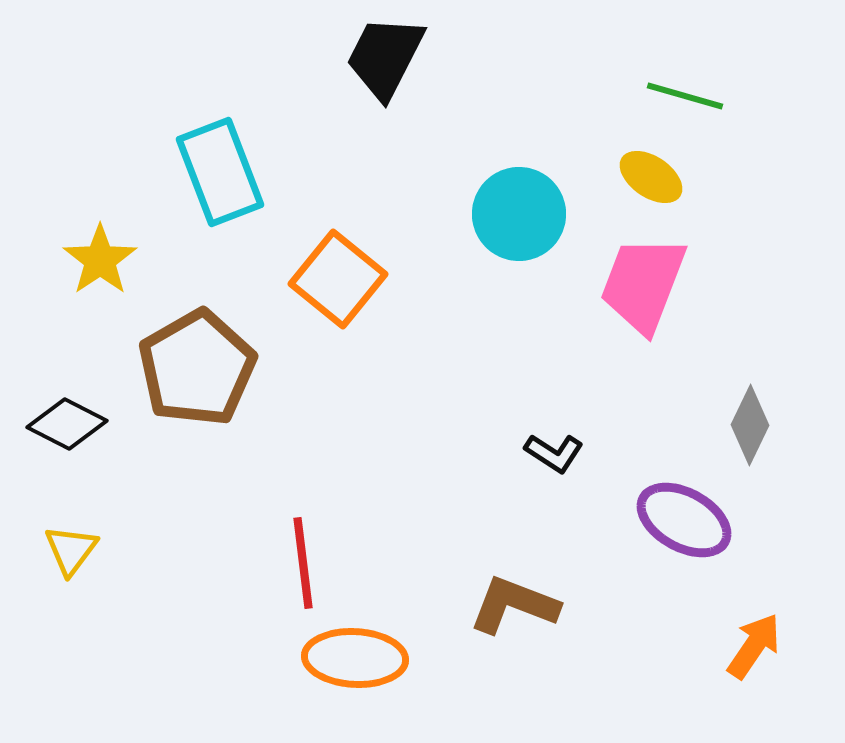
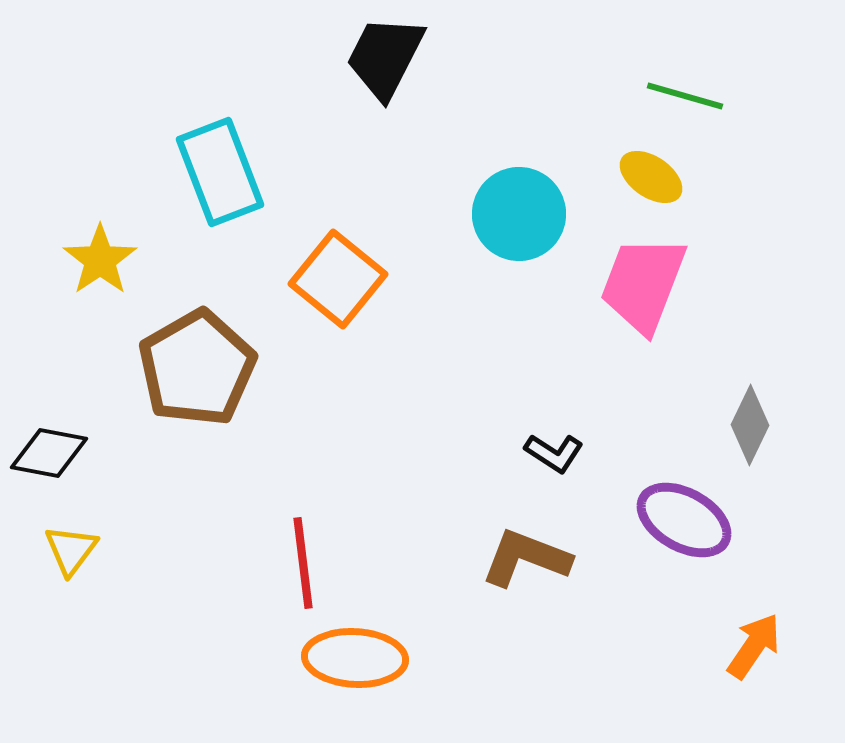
black diamond: moved 18 px left, 29 px down; rotated 16 degrees counterclockwise
brown L-shape: moved 12 px right, 47 px up
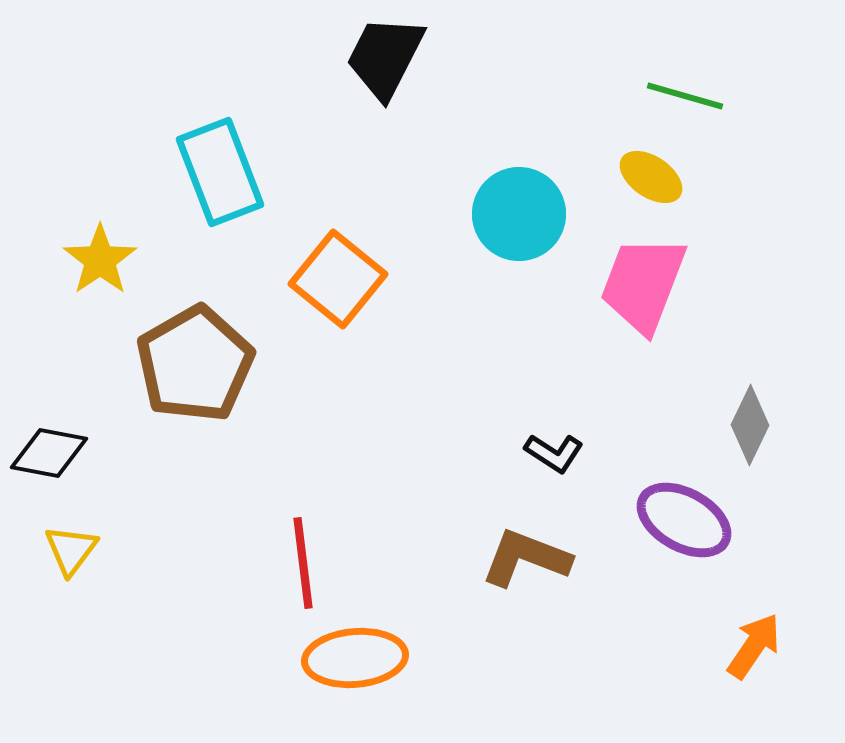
brown pentagon: moved 2 px left, 4 px up
orange ellipse: rotated 8 degrees counterclockwise
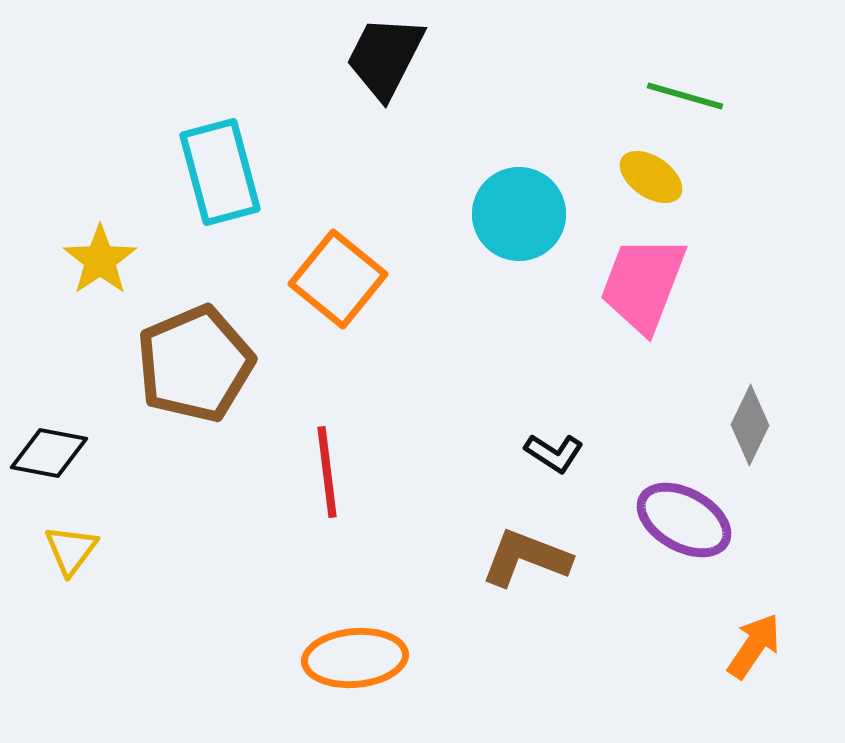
cyan rectangle: rotated 6 degrees clockwise
brown pentagon: rotated 7 degrees clockwise
red line: moved 24 px right, 91 px up
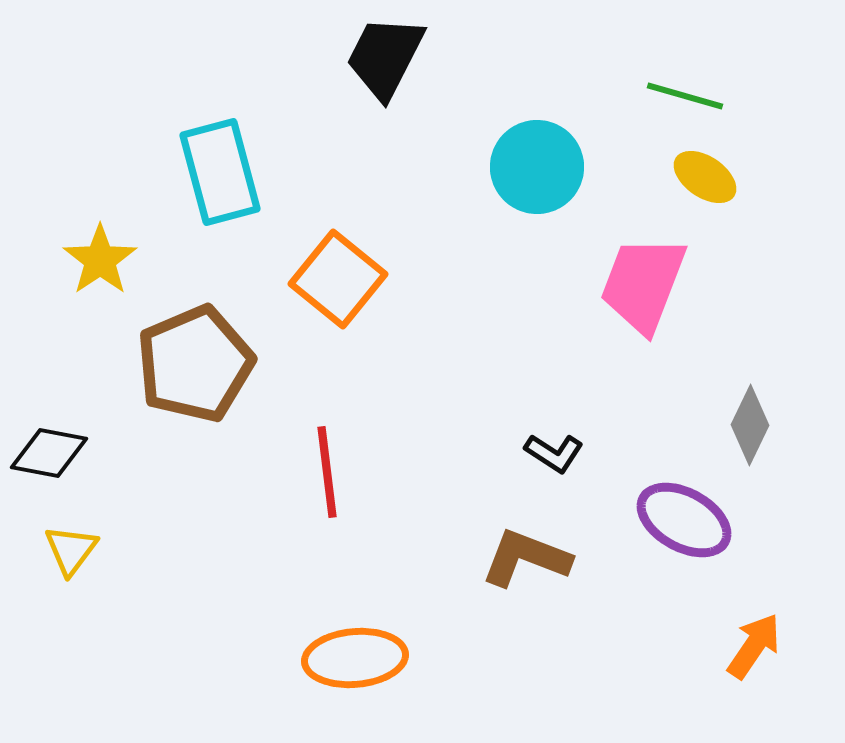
yellow ellipse: moved 54 px right
cyan circle: moved 18 px right, 47 px up
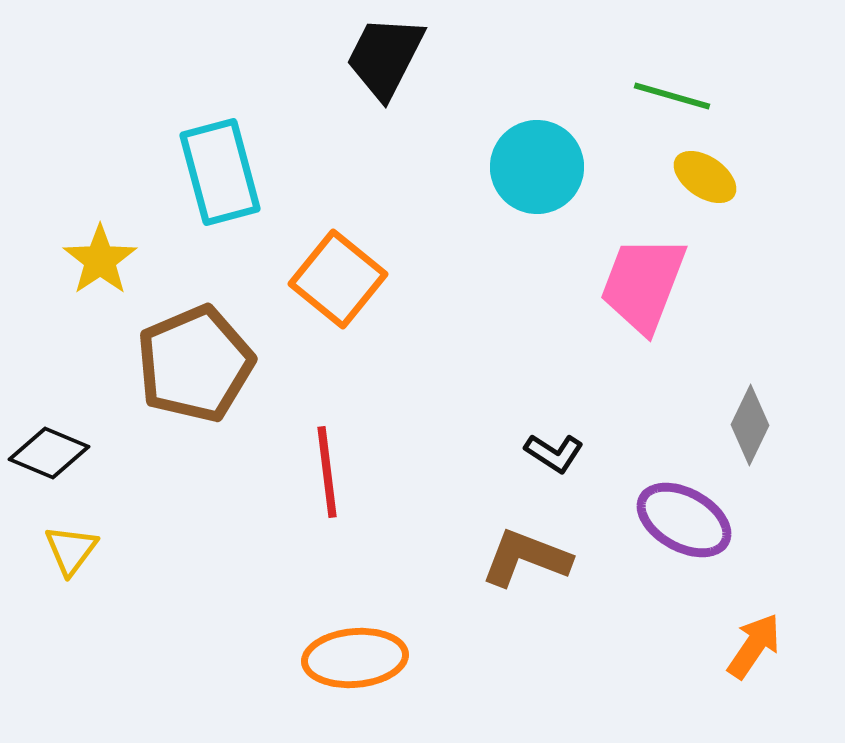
green line: moved 13 px left
black diamond: rotated 12 degrees clockwise
